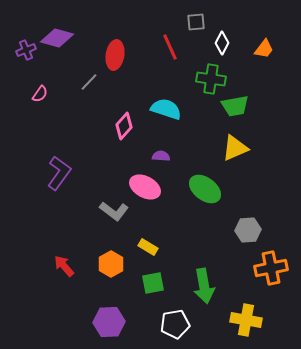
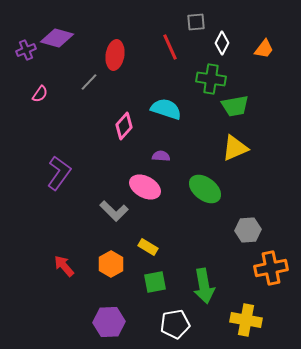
gray L-shape: rotated 8 degrees clockwise
green square: moved 2 px right, 1 px up
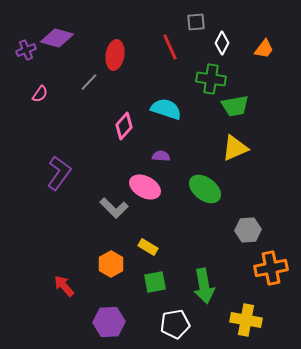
gray L-shape: moved 3 px up
red arrow: moved 20 px down
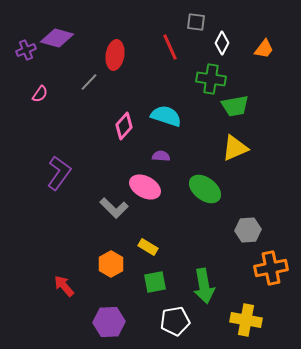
gray square: rotated 12 degrees clockwise
cyan semicircle: moved 7 px down
white pentagon: moved 3 px up
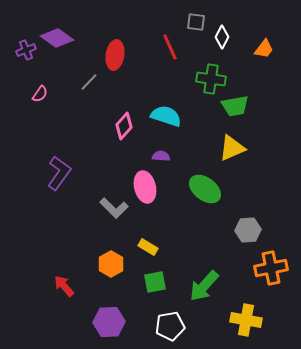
purple diamond: rotated 20 degrees clockwise
white diamond: moved 6 px up
yellow triangle: moved 3 px left
pink ellipse: rotated 48 degrees clockwise
green arrow: rotated 52 degrees clockwise
white pentagon: moved 5 px left, 5 px down
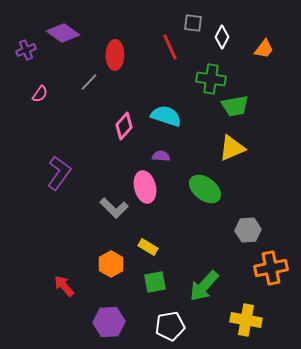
gray square: moved 3 px left, 1 px down
purple diamond: moved 6 px right, 5 px up
red ellipse: rotated 8 degrees counterclockwise
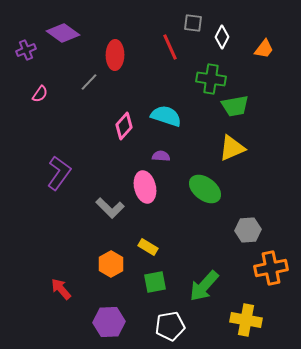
gray L-shape: moved 4 px left
red arrow: moved 3 px left, 3 px down
